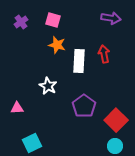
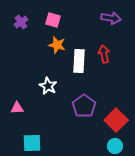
cyan square: rotated 24 degrees clockwise
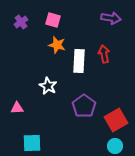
red square: rotated 15 degrees clockwise
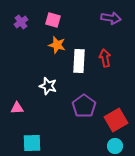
red arrow: moved 1 px right, 4 px down
white star: rotated 12 degrees counterclockwise
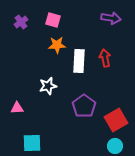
orange star: rotated 18 degrees counterclockwise
white star: rotated 30 degrees counterclockwise
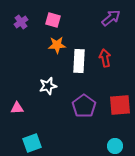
purple arrow: rotated 48 degrees counterclockwise
red square: moved 4 px right, 15 px up; rotated 25 degrees clockwise
cyan square: rotated 18 degrees counterclockwise
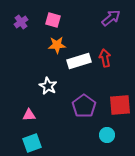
white rectangle: rotated 70 degrees clockwise
white star: rotated 30 degrees counterclockwise
pink triangle: moved 12 px right, 7 px down
cyan circle: moved 8 px left, 11 px up
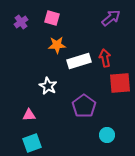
pink square: moved 1 px left, 2 px up
red square: moved 22 px up
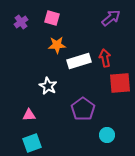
purple pentagon: moved 1 px left, 3 px down
